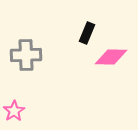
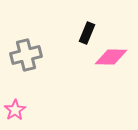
gray cross: rotated 12 degrees counterclockwise
pink star: moved 1 px right, 1 px up
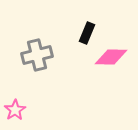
gray cross: moved 11 px right
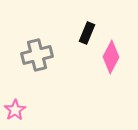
pink diamond: rotated 64 degrees counterclockwise
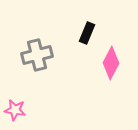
pink diamond: moved 6 px down
pink star: rotated 30 degrees counterclockwise
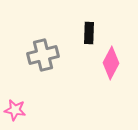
black rectangle: moved 2 px right; rotated 20 degrees counterclockwise
gray cross: moved 6 px right
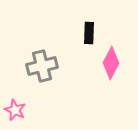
gray cross: moved 1 px left, 11 px down
pink star: rotated 15 degrees clockwise
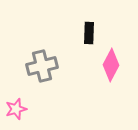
pink diamond: moved 2 px down
pink star: moved 1 px right, 1 px up; rotated 30 degrees clockwise
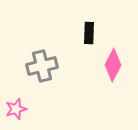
pink diamond: moved 2 px right
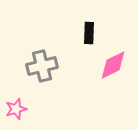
pink diamond: rotated 36 degrees clockwise
